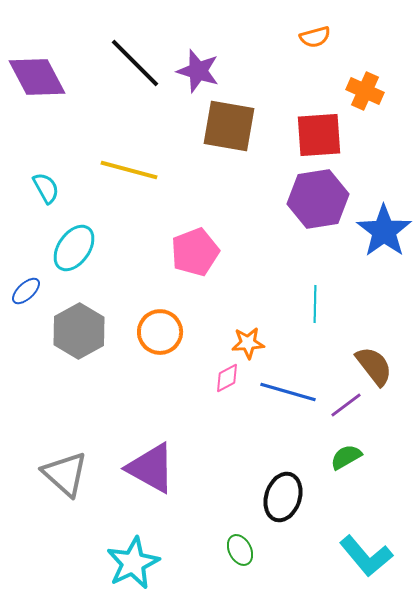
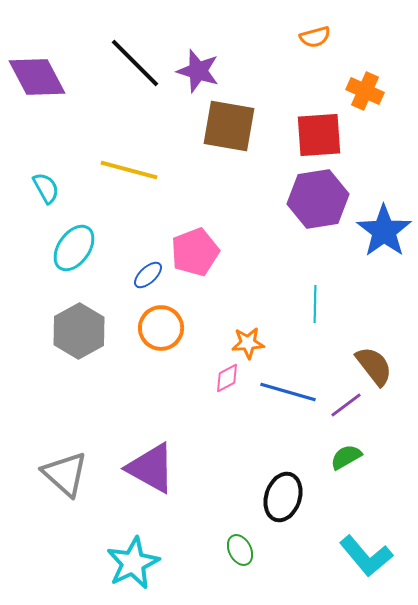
blue ellipse: moved 122 px right, 16 px up
orange circle: moved 1 px right, 4 px up
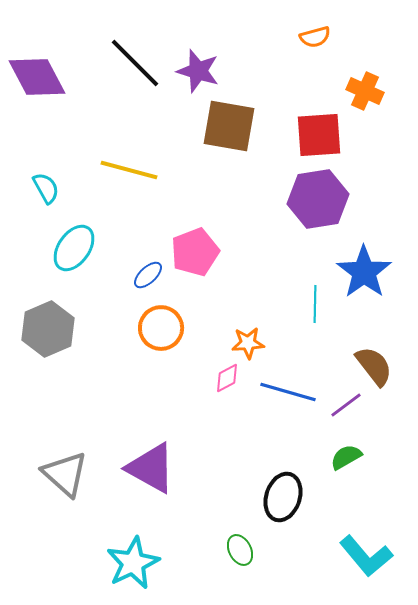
blue star: moved 20 px left, 41 px down
gray hexagon: moved 31 px left, 2 px up; rotated 6 degrees clockwise
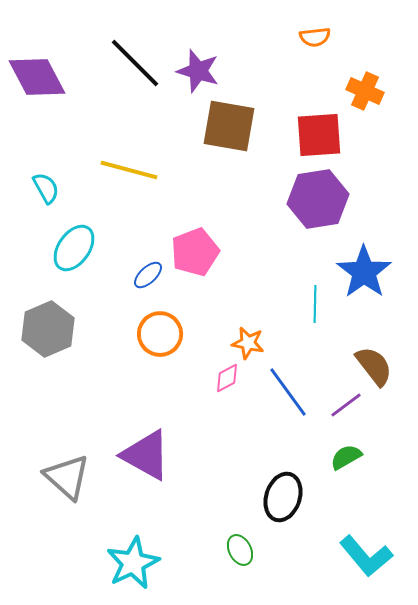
orange semicircle: rotated 8 degrees clockwise
orange circle: moved 1 px left, 6 px down
orange star: rotated 16 degrees clockwise
blue line: rotated 38 degrees clockwise
purple triangle: moved 5 px left, 13 px up
gray triangle: moved 2 px right, 3 px down
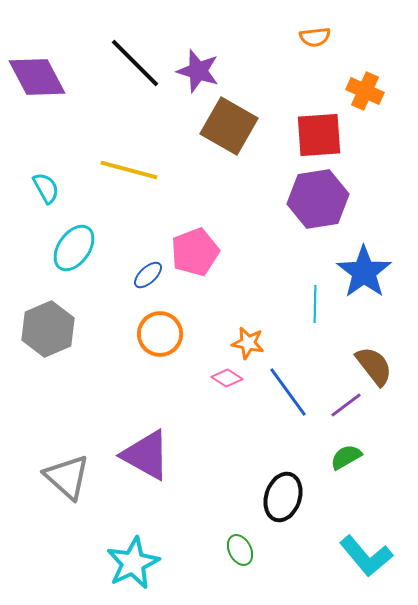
brown square: rotated 20 degrees clockwise
pink diamond: rotated 60 degrees clockwise
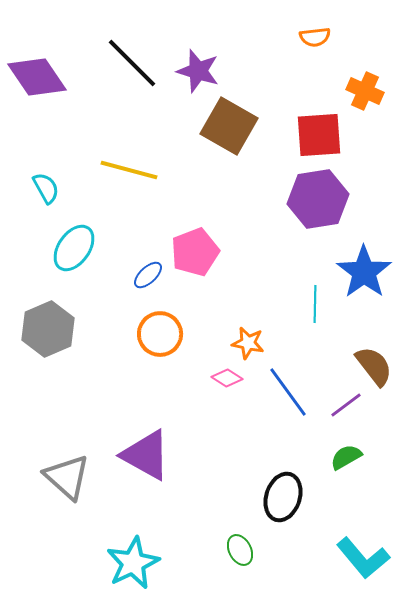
black line: moved 3 px left
purple diamond: rotated 6 degrees counterclockwise
cyan L-shape: moved 3 px left, 2 px down
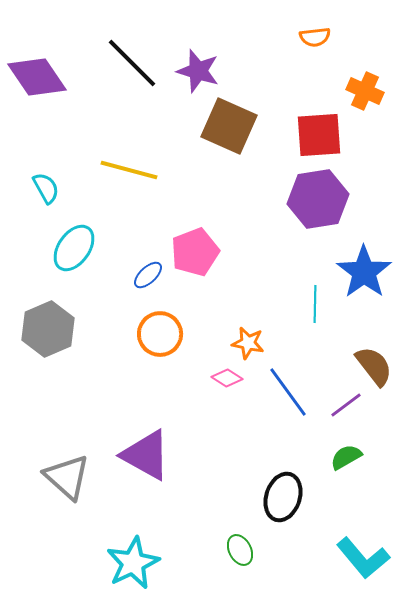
brown square: rotated 6 degrees counterclockwise
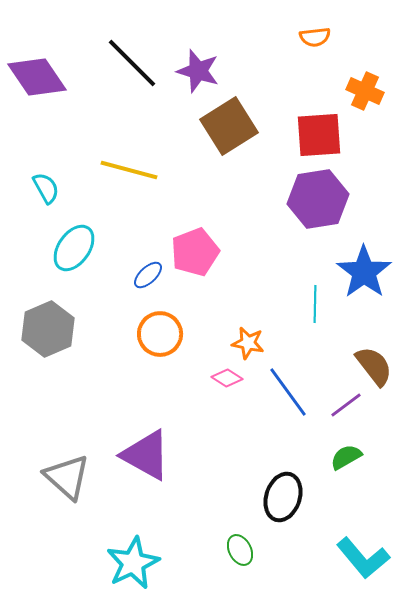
brown square: rotated 34 degrees clockwise
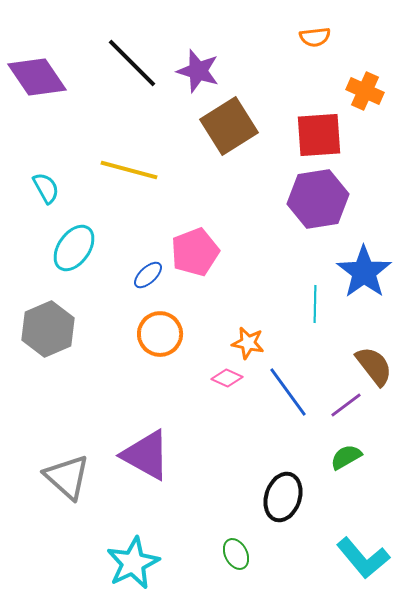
pink diamond: rotated 8 degrees counterclockwise
green ellipse: moved 4 px left, 4 px down
